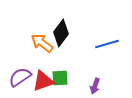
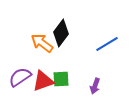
blue line: rotated 15 degrees counterclockwise
green square: moved 1 px right, 1 px down
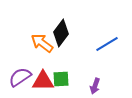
red triangle: rotated 20 degrees clockwise
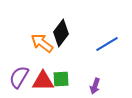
purple semicircle: moved 1 px left; rotated 25 degrees counterclockwise
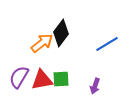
orange arrow: rotated 105 degrees clockwise
red triangle: moved 1 px left, 1 px up; rotated 10 degrees counterclockwise
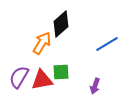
black diamond: moved 9 px up; rotated 12 degrees clockwise
orange arrow: rotated 20 degrees counterclockwise
green square: moved 7 px up
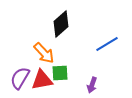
orange arrow: moved 2 px right, 10 px down; rotated 105 degrees clockwise
green square: moved 1 px left, 1 px down
purple semicircle: moved 1 px right, 1 px down
purple arrow: moved 3 px left, 1 px up
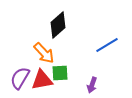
black diamond: moved 3 px left, 1 px down
blue line: moved 1 px down
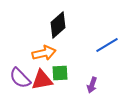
orange arrow: rotated 60 degrees counterclockwise
purple semicircle: rotated 75 degrees counterclockwise
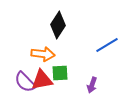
black diamond: rotated 16 degrees counterclockwise
orange arrow: moved 1 px left, 1 px down; rotated 20 degrees clockwise
purple semicircle: moved 5 px right, 4 px down
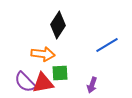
red triangle: moved 1 px right, 3 px down
